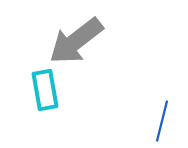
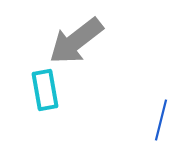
blue line: moved 1 px left, 1 px up
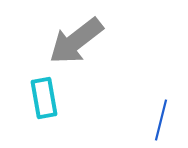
cyan rectangle: moved 1 px left, 8 px down
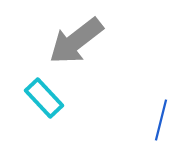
cyan rectangle: rotated 33 degrees counterclockwise
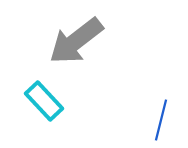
cyan rectangle: moved 3 px down
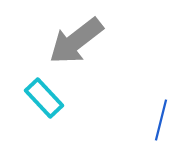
cyan rectangle: moved 3 px up
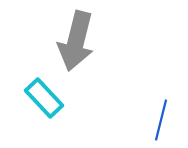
gray arrow: rotated 38 degrees counterclockwise
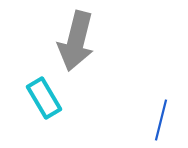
cyan rectangle: rotated 12 degrees clockwise
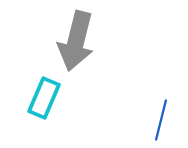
cyan rectangle: rotated 54 degrees clockwise
